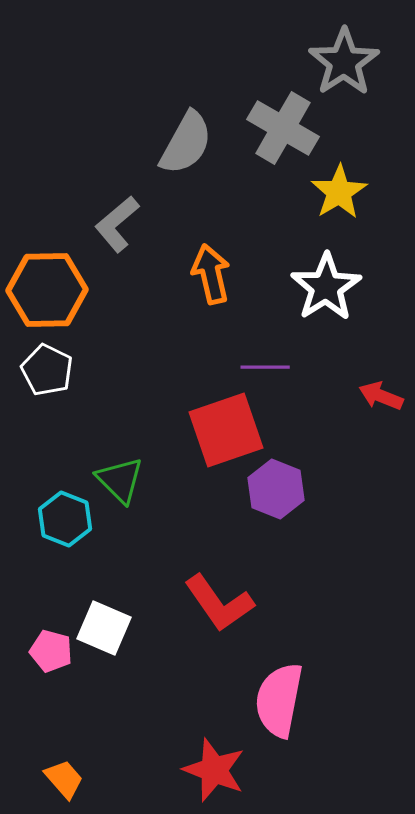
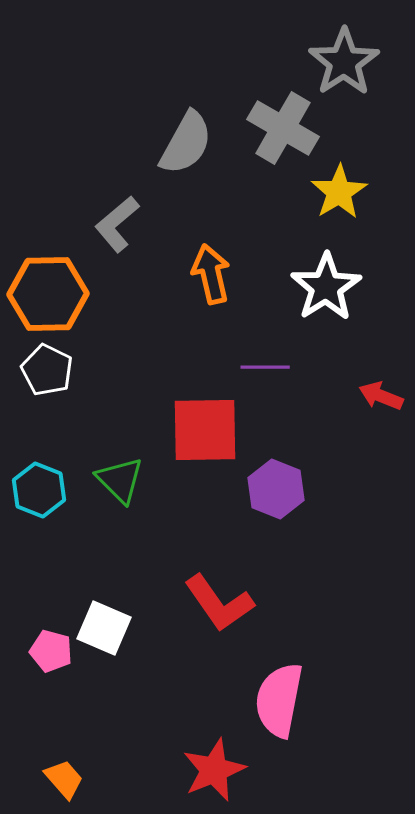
orange hexagon: moved 1 px right, 4 px down
red square: moved 21 px left; rotated 18 degrees clockwise
cyan hexagon: moved 26 px left, 29 px up
red star: rotated 28 degrees clockwise
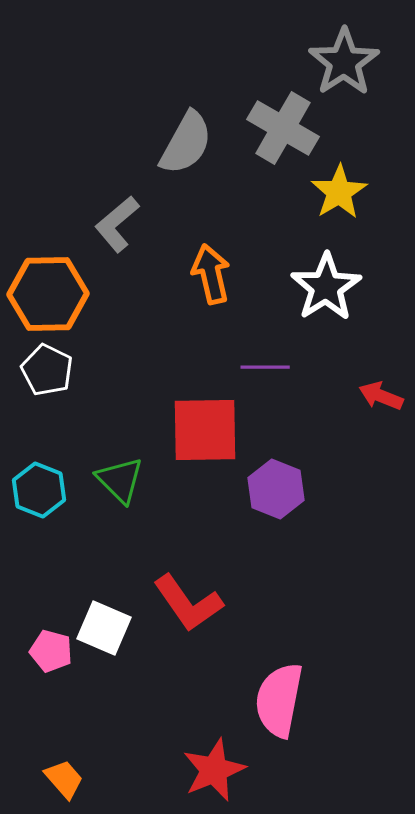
red L-shape: moved 31 px left
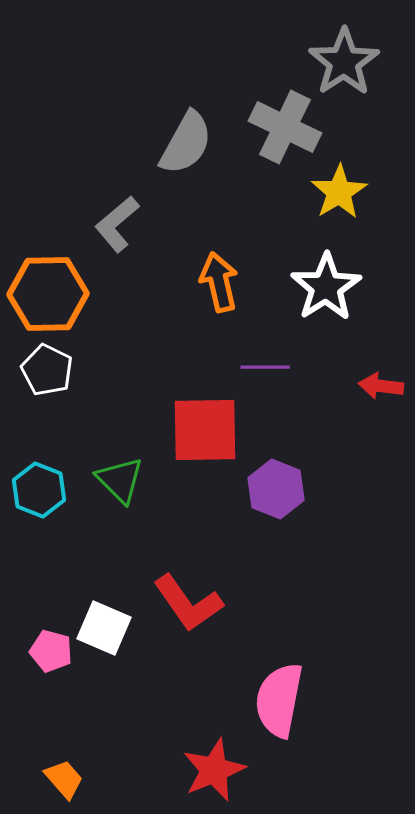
gray cross: moved 2 px right, 1 px up; rotated 4 degrees counterclockwise
orange arrow: moved 8 px right, 8 px down
red arrow: moved 10 px up; rotated 15 degrees counterclockwise
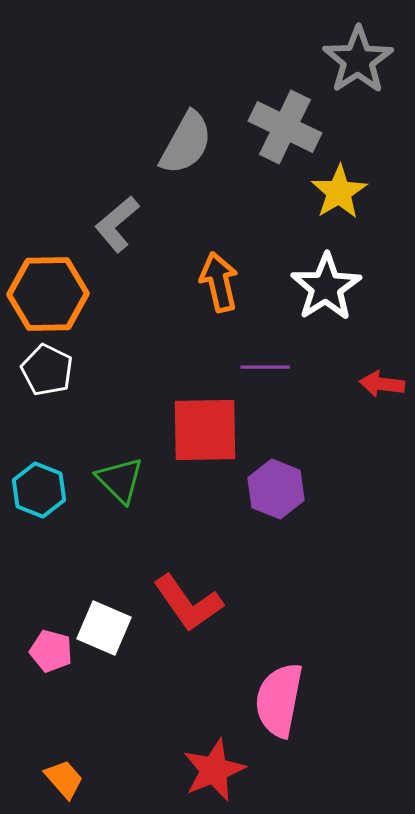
gray star: moved 14 px right, 2 px up
red arrow: moved 1 px right, 2 px up
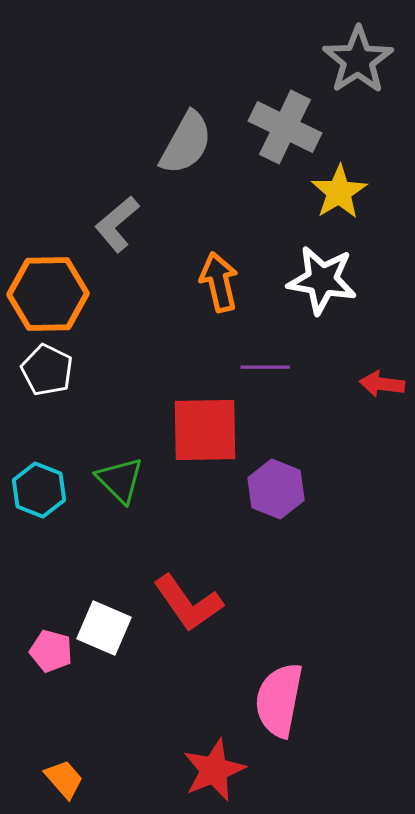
white star: moved 4 px left, 7 px up; rotated 30 degrees counterclockwise
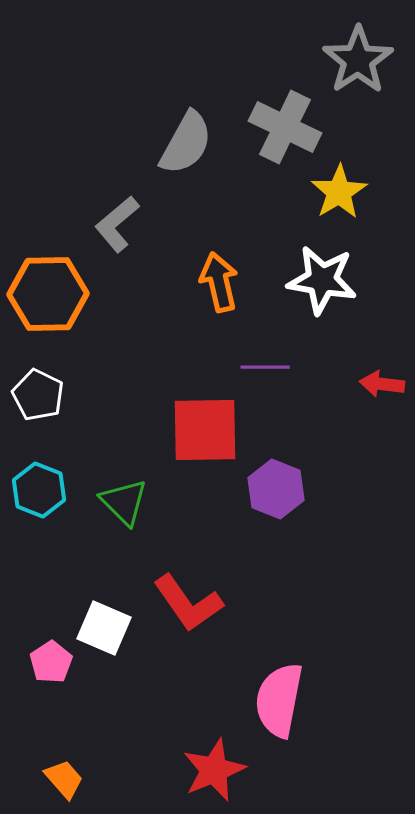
white pentagon: moved 9 px left, 25 px down
green triangle: moved 4 px right, 22 px down
pink pentagon: moved 11 px down; rotated 24 degrees clockwise
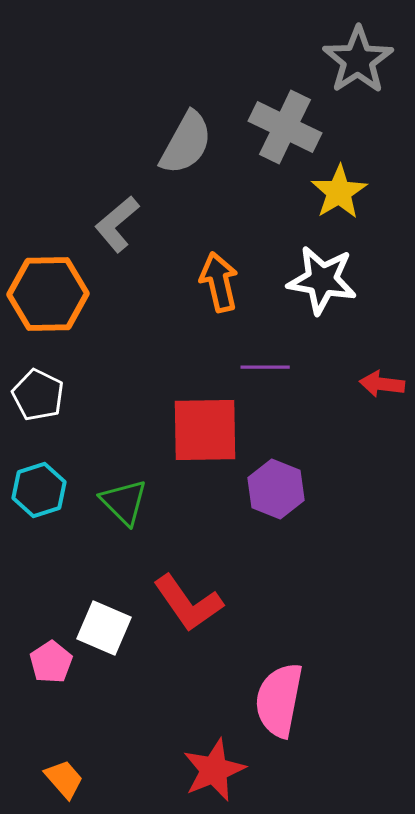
cyan hexagon: rotated 20 degrees clockwise
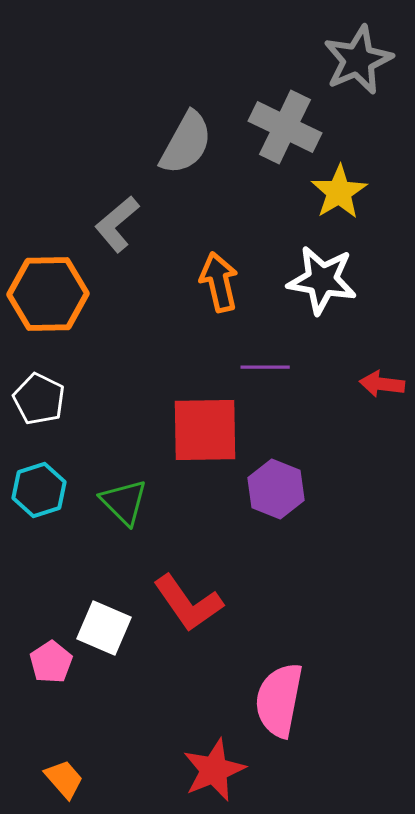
gray star: rotated 10 degrees clockwise
white pentagon: moved 1 px right, 4 px down
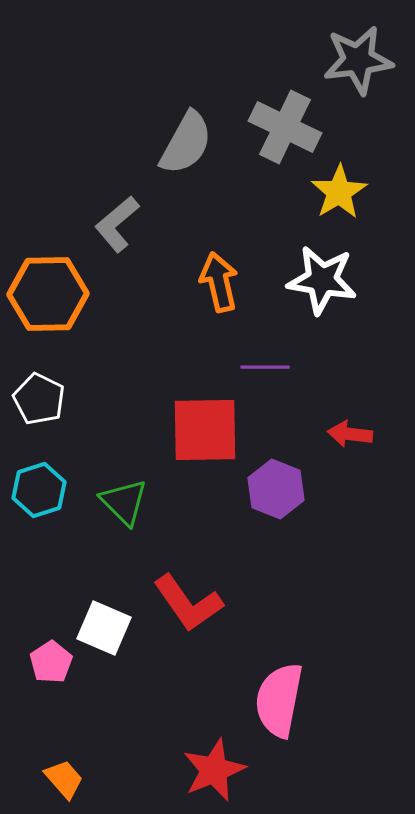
gray star: rotated 16 degrees clockwise
red arrow: moved 32 px left, 50 px down
